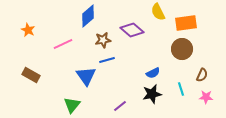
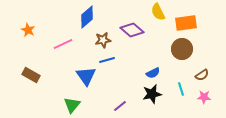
blue diamond: moved 1 px left, 1 px down
brown semicircle: rotated 32 degrees clockwise
pink star: moved 2 px left
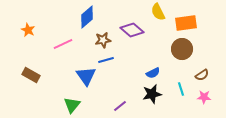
blue line: moved 1 px left
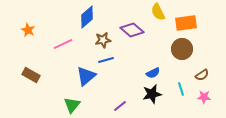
blue triangle: rotated 25 degrees clockwise
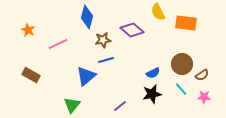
blue diamond: rotated 35 degrees counterclockwise
orange rectangle: rotated 15 degrees clockwise
pink line: moved 5 px left
brown circle: moved 15 px down
cyan line: rotated 24 degrees counterclockwise
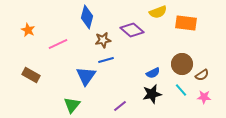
yellow semicircle: rotated 84 degrees counterclockwise
blue triangle: rotated 15 degrees counterclockwise
cyan line: moved 1 px down
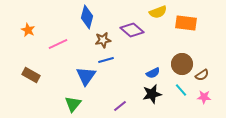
green triangle: moved 1 px right, 1 px up
